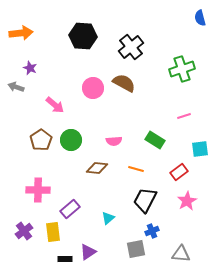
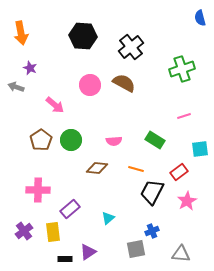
orange arrow: rotated 85 degrees clockwise
pink circle: moved 3 px left, 3 px up
black trapezoid: moved 7 px right, 8 px up
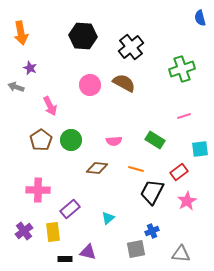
pink arrow: moved 5 px left, 1 px down; rotated 24 degrees clockwise
purple triangle: rotated 48 degrees clockwise
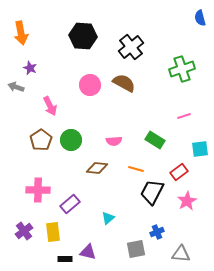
purple rectangle: moved 5 px up
blue cross: moved 5 px right, 1 px down
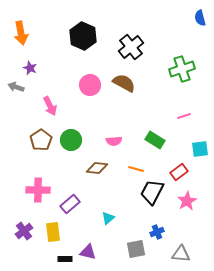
black hexagon: rotated 20 degrees clockwise
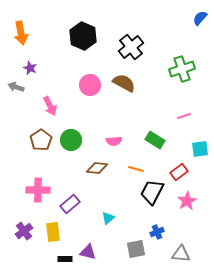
blue semicircle: rotated 56 degrees clockwise
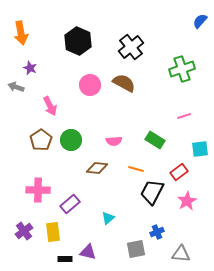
blue semicircle: moved 3 px down
black hexagon: moved 5 px left, 5 px down
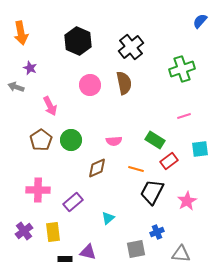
brown semicircle: rotated 50 degrees clockwise
brown diamond: rotated 30 degrees counterclockwise
red rectangle: moved 10 px left, 11 px up
purple rectangle: moved 3 px right, 2 px up
